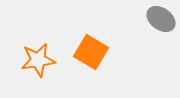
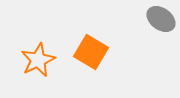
orange star: rotated 16 degrees counterclockwise
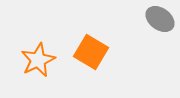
gray ellipse: moved 1 px left
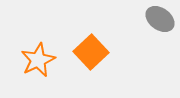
orange square: rotated 16 degrees clockwise
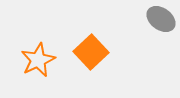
gray ellipse: moved 1 px right
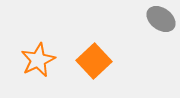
orange square: moved 3 px right, 9 px down
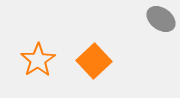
orange star: rotated 8 degrees counterclockwise
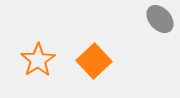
gray ellipse: moved 1 px left; rotated 12 degrees clockwise
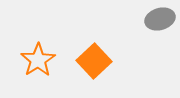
gray ellipse: rotated 64 degrees counterclockwise
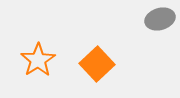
orange square: moved 3 px right, 3 px down
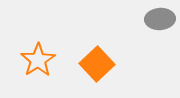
gray ellipse: rotated 12 degrees clockwise
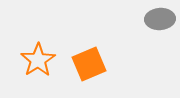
orange square: moved 8 px left; rotated 20 degrees clockwise
